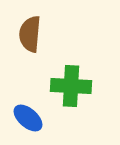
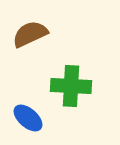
brown semicircle: rotated 60 degrees clockwise
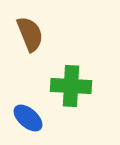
brown semicircle: rotated 93 degrees clockwise
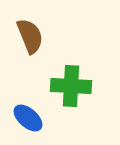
brown semicircle: moved 2 px down
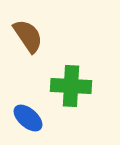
brown semicircle: moved 2 px left; rotated 12 degrees counterclockwise
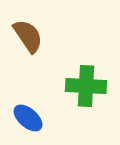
green cross: moved 15 px right
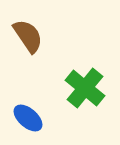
green cross: moved 1 px left, 2 px down; rotated 36 degrees clockwise
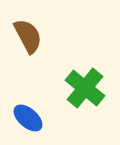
brown semicircle: rotated 6 degrees clockwise
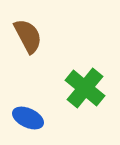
blue ellipse: rotated 16 degrees counterclockwise
